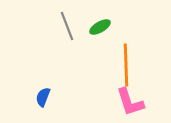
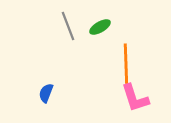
gray line: moved 1 px right
blue semicircle: moved 3 px right, 4 px up
pink L-shape: moved 5 px right, 4 px up
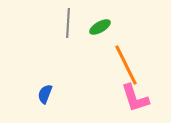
gray line: moved 3 px up; rotated 24 degrees clockwise
orange line: rotated 24 degrees counterclockwise
blue semicircle: moved 1 px left, 1 px down
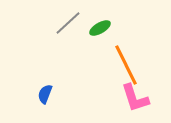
gray line: rotated 44 degrees clockwise
green ellipse: moved 1 px down
